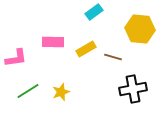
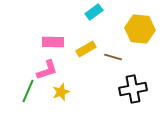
pink L-shape: moved 31 px right, 12 px down; rotated 10 degrees counterclockwise
green line: rotated 35 degrees counterclockwise
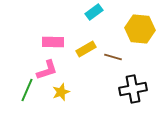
green line: moved 1 px left, 1 px up
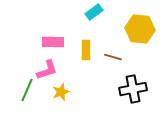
yellow rectangle: moved 1 px down; rotated 60 degrees counterclockwise
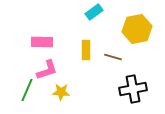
yellow hexagon: moved 3 px left; rotated 16 degrees counterclockwise
pink rectangle: moved 11 px left
yellow star: rotated 24 degrees clockwise
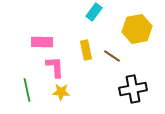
cyan rectangle: rotated 18 degrees counterclockwise
yellow rectangle: rotated 12 degrees counterclockwise
brown line: moved 1 px left, 1 px up; rotated 18 degrees clockwise
pink L-shape: moved 8 px right, 3 px up; rotated 75 degrees counterclockwise
green line: rotated 35 degrees counterclockwise
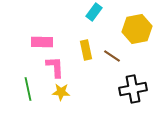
green line: moved 1 px right, 1 px up
